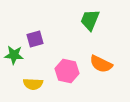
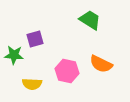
green trapezoid: rotated 100 degrees clockwise
yellow semicircle: moved 1 px left
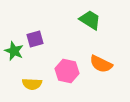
green star: moved 4 px up; rotated 18 degrees clockwise
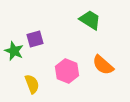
orange semicircle: moved 2 px right, 1 px down; rotated 15 degrees clockwise
pink hexagon: rotated 10 degrees clockwise
yellow semicircle: rotated 114 degrees counterclockwise
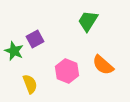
green trapezoid: moved 2 px left, 1 px down; rotated 90 degrees counterclockwise
purple square: rotated 12 degrees counterclockwise
yellow semicircle: moved 2 px left
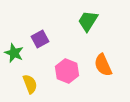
purple square: moved 5 px right
green star: moved 2 px down
orange semicircle: rotated 25 degrees clockwise
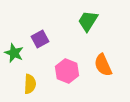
yellow semicircle: rotated 24 degrees clockwise
